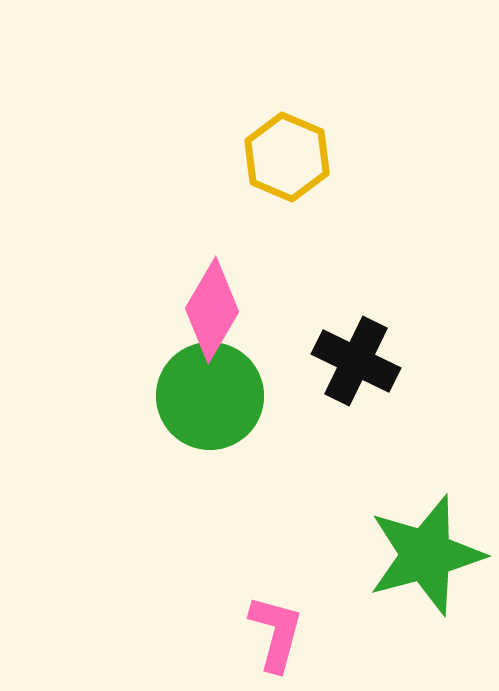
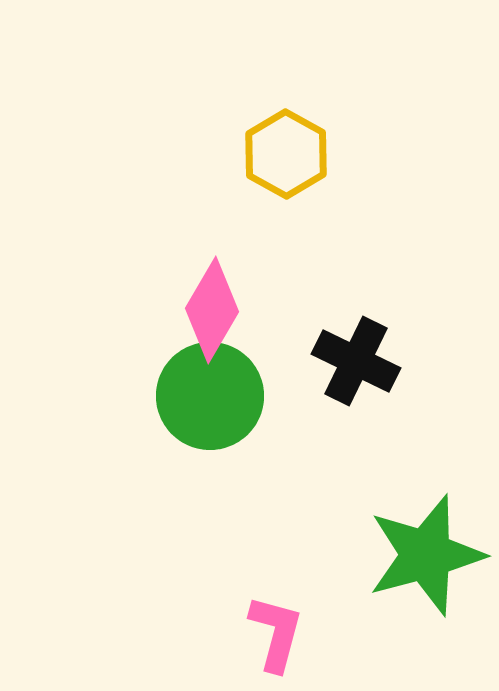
yellow hexagon: moved 1 px left, 3 px up; rotated 6 degrees clockwise
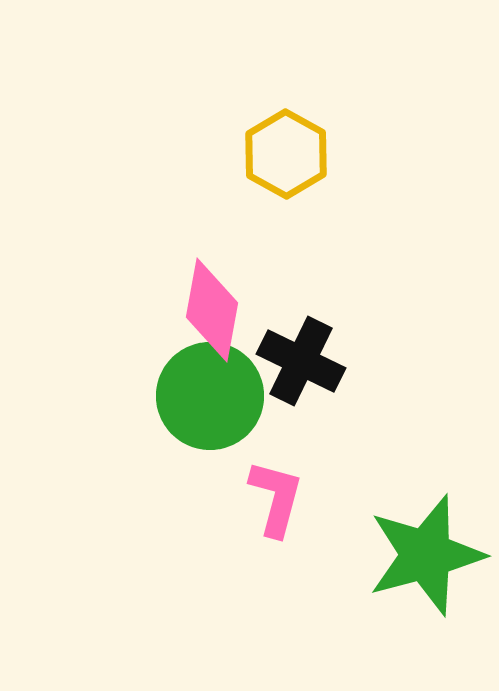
pink diamond: rotated 20 degrees counterclockwise
black cross: moved 55 px left
pink L-shape: moved 135 px up
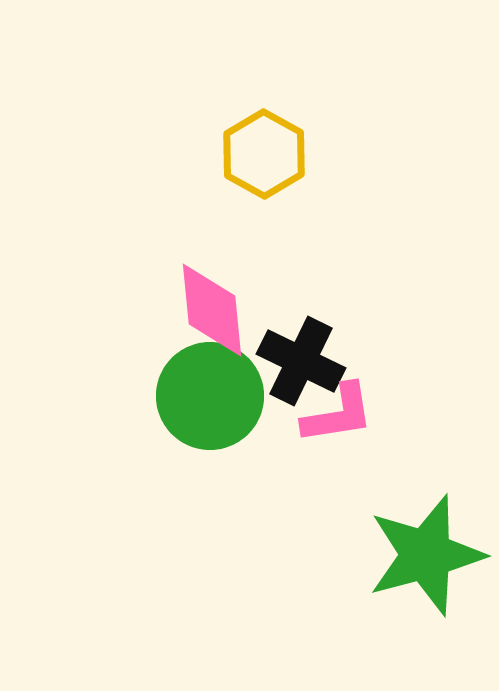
yellow hexagon: moved 22 px left
pink diamond: rotated 16 degrees counterclockwise
pink L-shape: moved 62 px right, 84 px up; rotated 66 degrees clockwise
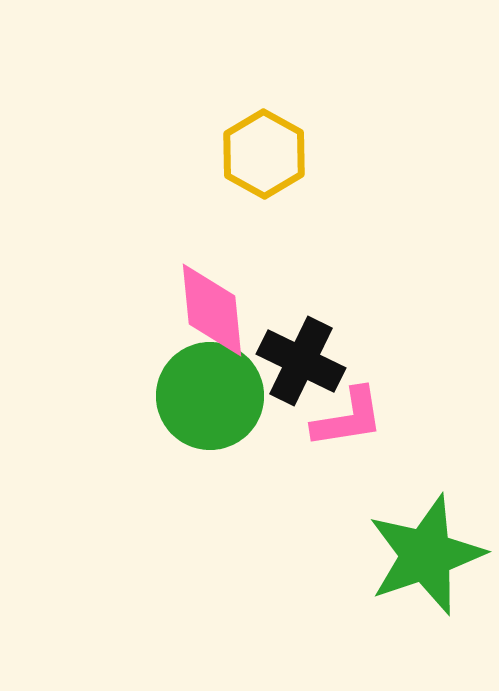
pink L-shape: moved 10 px right, 4 px down
green star: rotated 4 degrees counterclockwise
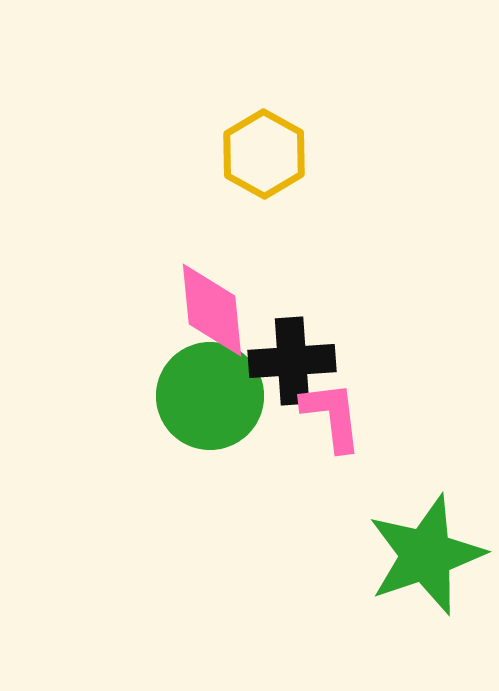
black cross: moved 9 px left; rotated 30 degrees counterclockwise
pink L-shape: moved 16 px left, 2 px up; rotated 88 degrees counterclockwise
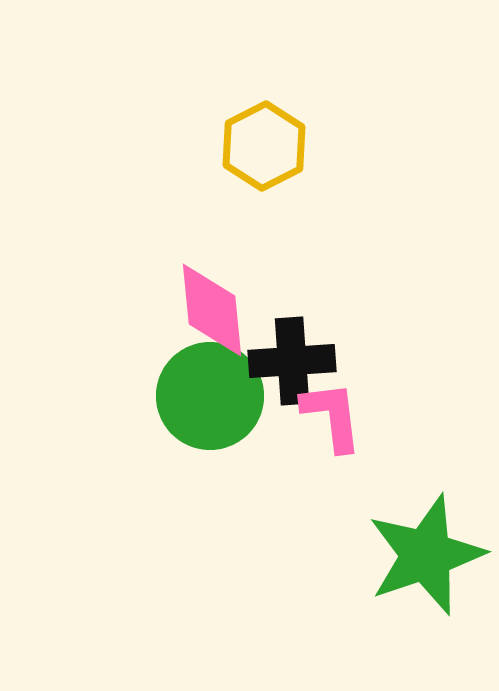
yellow hexagon: moved 8 px up; rotated 4 degrees clockwise
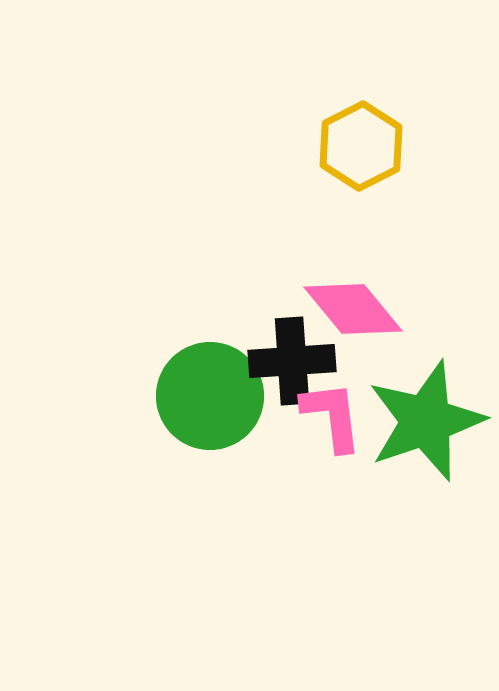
yellow hexagon: moved 97 px right
pink diamond: moved 141 px right, 1 px up; rotated 34 degrees counterclockwise
green star: moved 134 px up
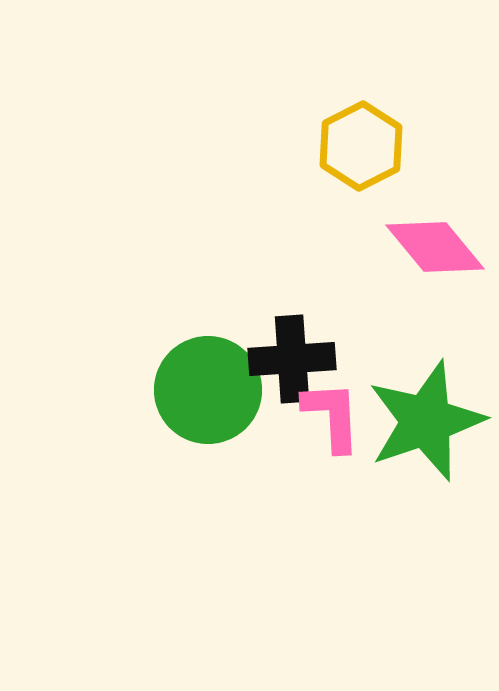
pink diamond: moved 82 px right, 62 px up
black cross: moved 2 px up
green circle: moved 2 px left, 6 px up
pink L-shape: rotated 4 degrees clockwise
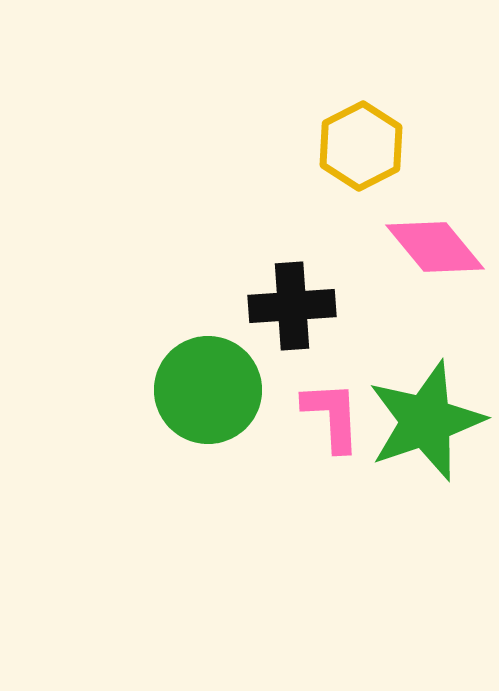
black cross: moved 53 px up
